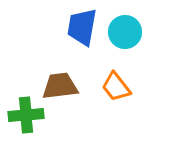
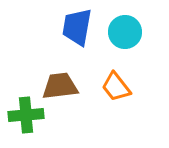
blue trapezoid: moved 5 px left
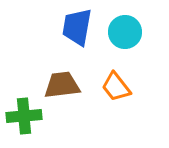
brown trapezoid: moved 2 px right, 1 px up
green cross: moved 2 px left, 1 px down
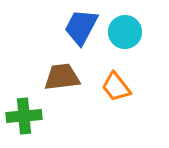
blue trapezoid: moved 4 px right; rotated 18 degrees clockwise
brown trapezoid: moved 8 px up
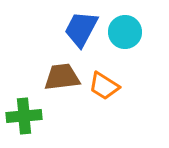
blue trapezoid: moved 2 px down
orange trapezoid: moved 12 px left, 1 px up; rotated 20 degrees counterclockwise
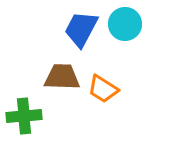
cyan circle: moved 8 px up
brown trapezoid: rotated 9 degrees clockwise
orange trapezoid: moved 1 px left, 3 px down
